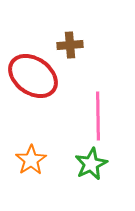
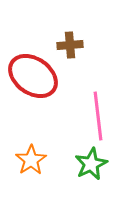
pink line: rotated 6 degrees counterclockwise
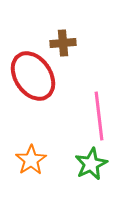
brown cross: moved 7 px left, 2 px up
red ellipse: rotated 21 degrees clockwise
pink line: moved 1 px right
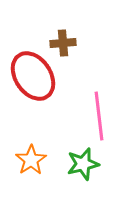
green star: moved 8 px left; rotated 12 degrees clockwise
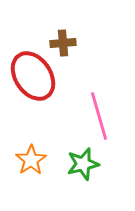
pink line: rotated 9 degrees counterclockwise
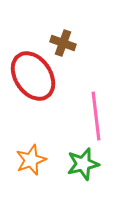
brown cross: rotated 25 degrees clockwise
pink line: moved 3 px left; rotated 9 degrees clockwise
orange star: rotated 12 degrees clockwise
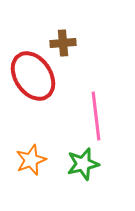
brown cross: rotated 25 degrees counterclockwise
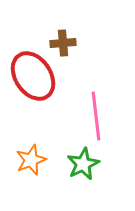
green star: rotated 12 degrees counterclockwise
